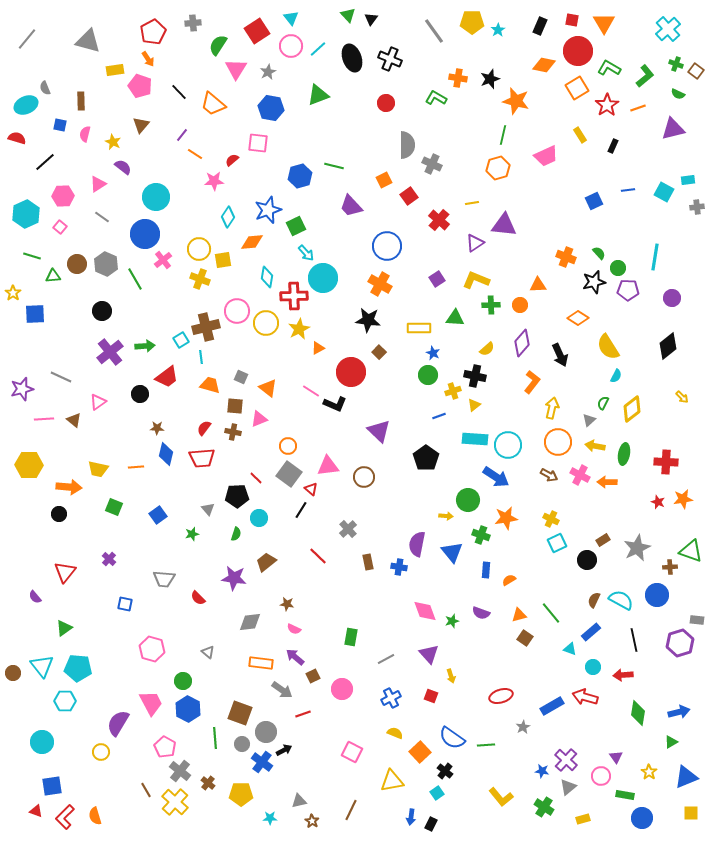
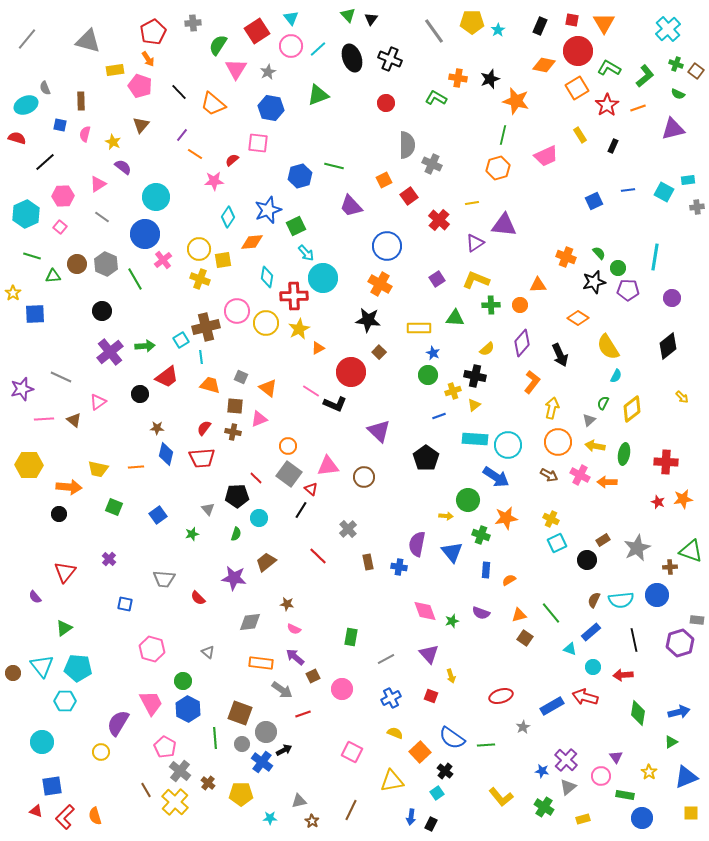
cyan semicircle at (621, 600): rotated 145 degrees clockwise
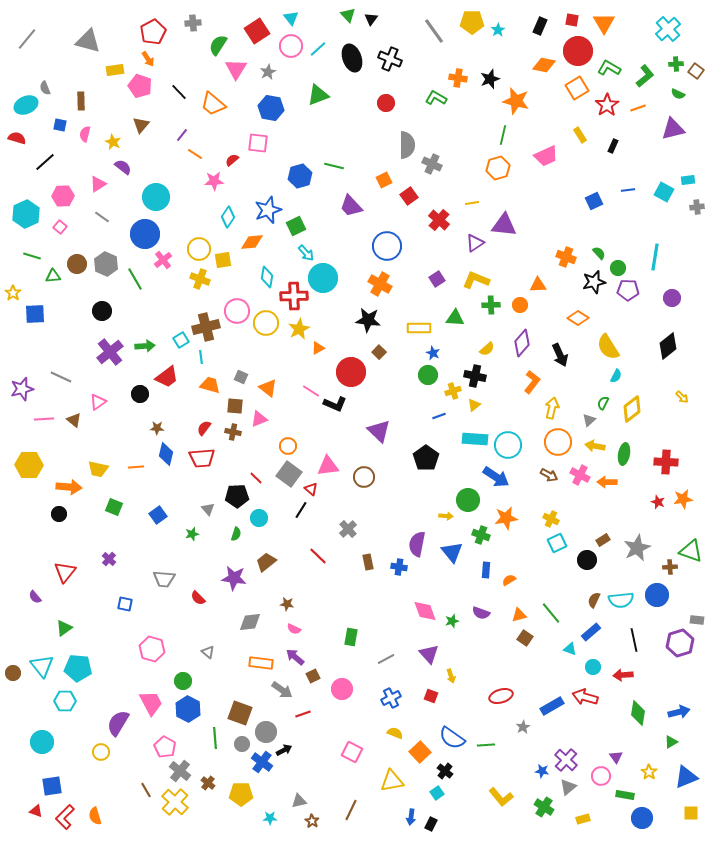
green cross at (676, 64): rotated 24 degrees counterclockwise
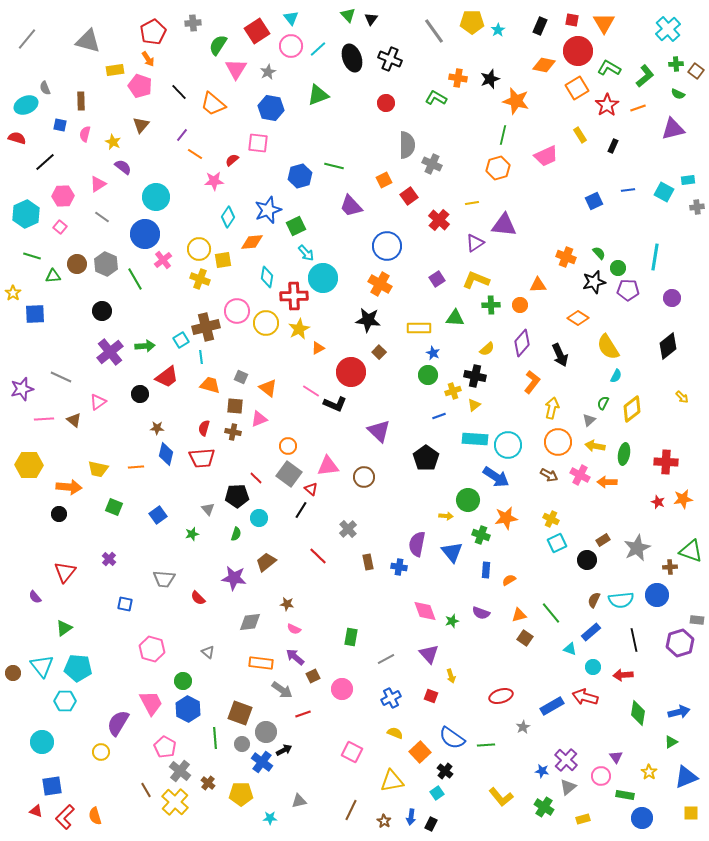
red semicircle at (204, 428): rotated 21 degrees counterclockwise
brown star at (312, 821): moved 72 px right
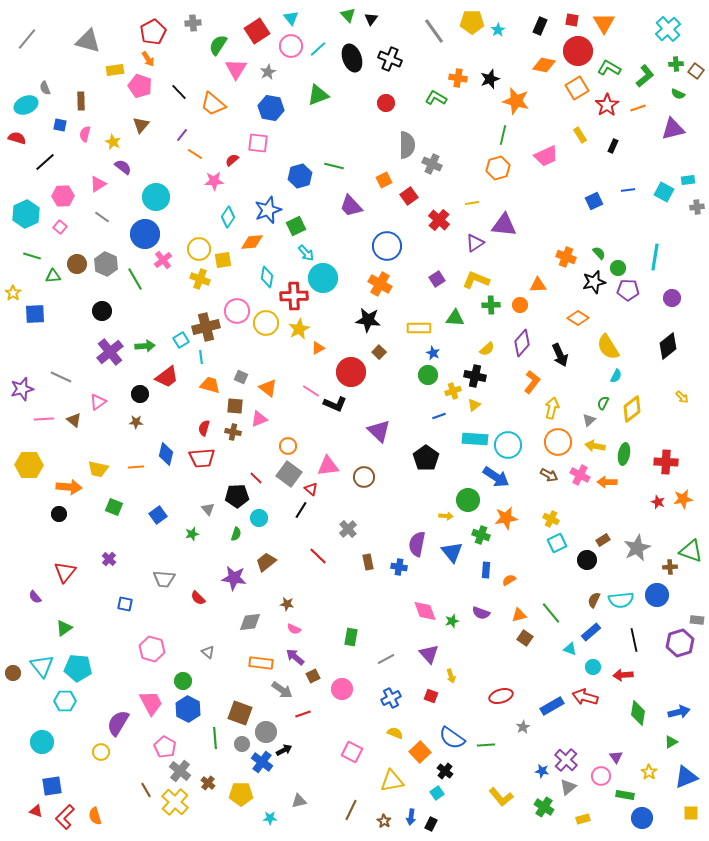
brown star at (157, 428): moved 21 px left, 6 px up
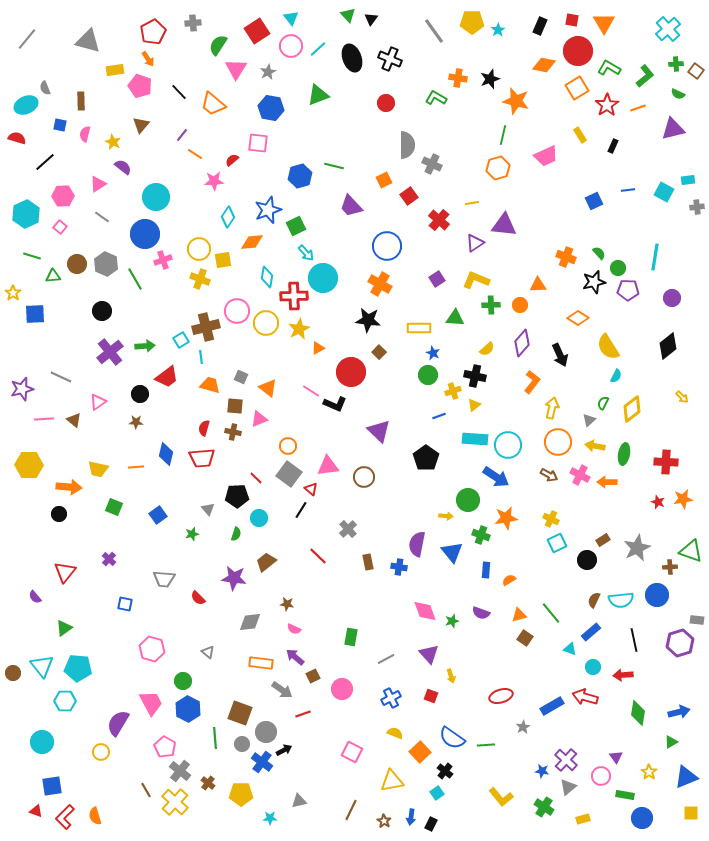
pink cross at (163, 260): rotated 18 degrees clockwise
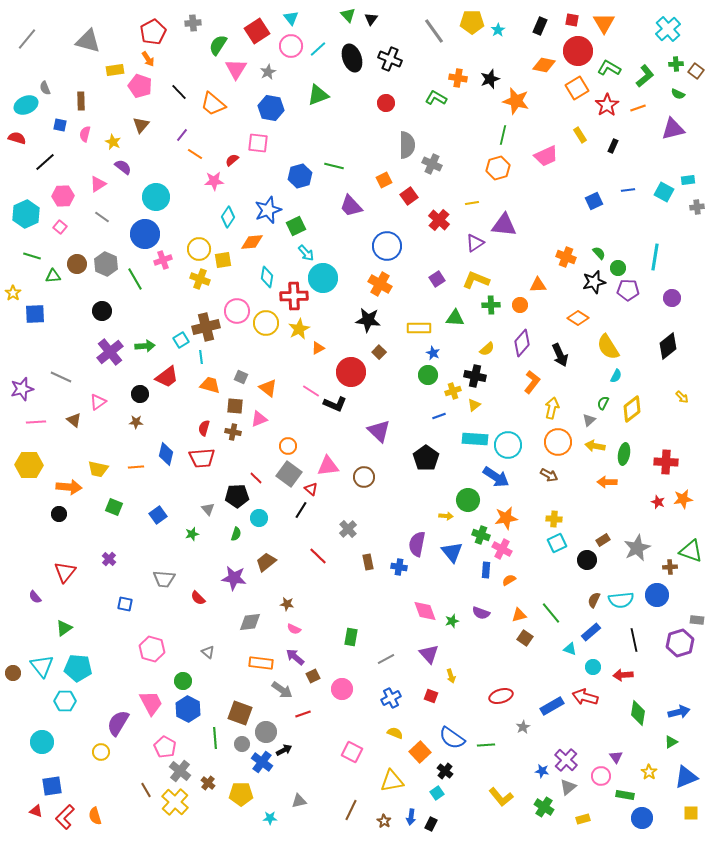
pink line at (44, 419): moved 8 px left, 3 px down
pink cross at (580, 475): moved 78 px left, 74 px down
yellow cross at (551, 519): moved 3 px right; rotated 21 degrees counterclockwise
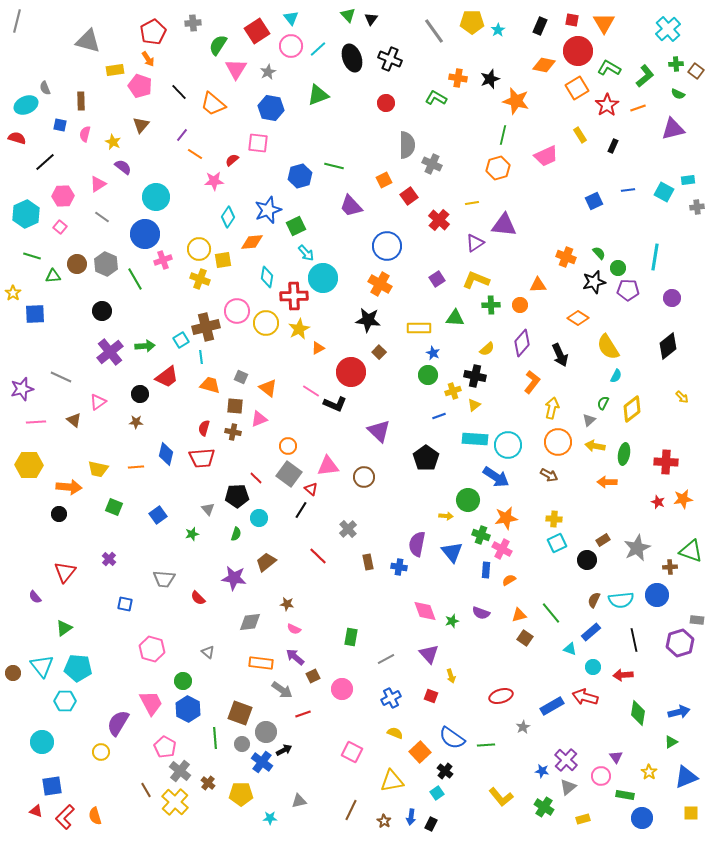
gray line at (27, 39): moved 10 px left, 18 px up; rotated 25 degrees counterclockwise
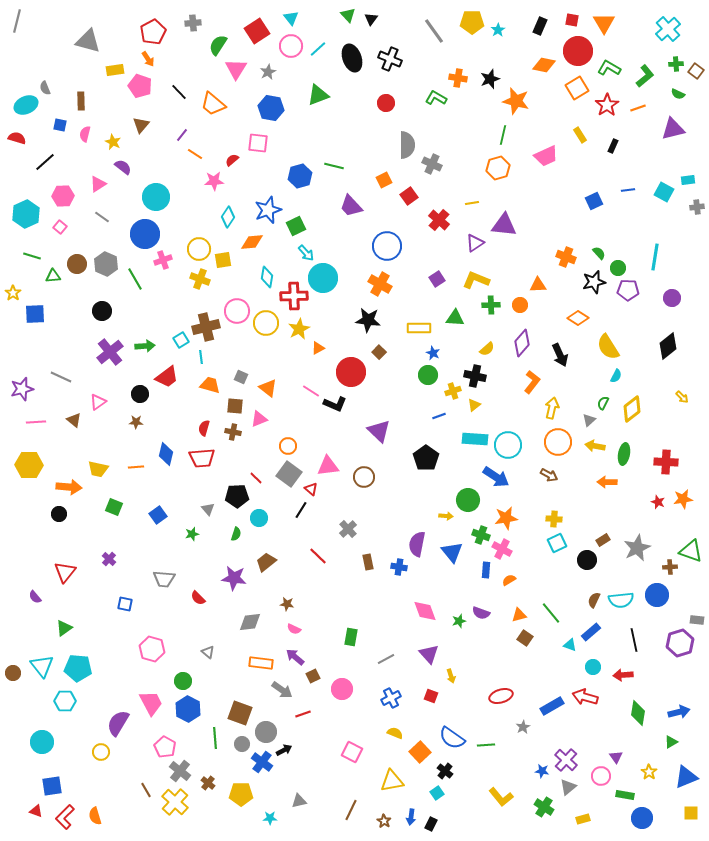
green star at (452, 621): moved 7 px right
cyan triangle at (570, 649): moved 4 px up
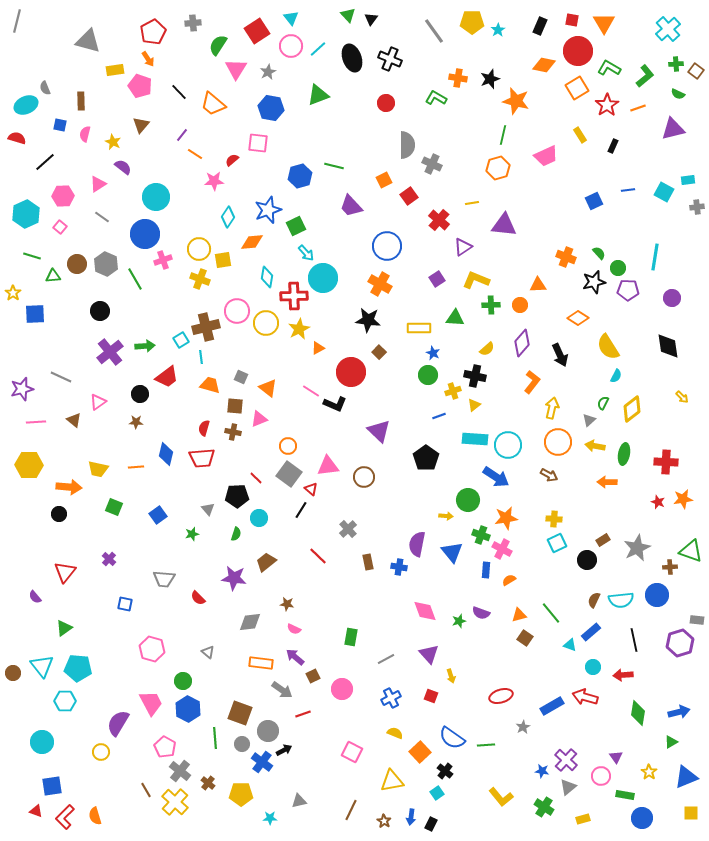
purple triangle at (475, 243): moved 12 px left, 4 px down
black circle at (102, 311): moved 2 px left
black diamond at (668, 346): rotated 60 degrees counterclockwise
gray circle at (266, 732): moved 2 px right, 1 px up
